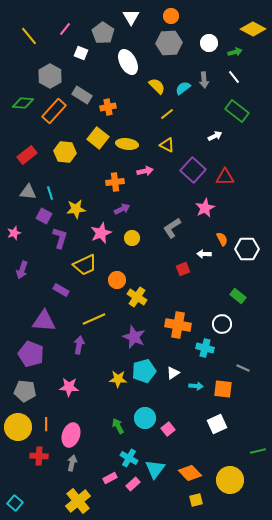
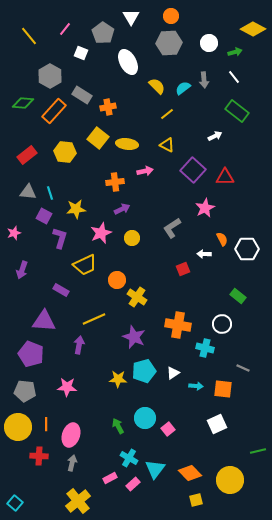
pink star at (69, 387): moved 2 px left
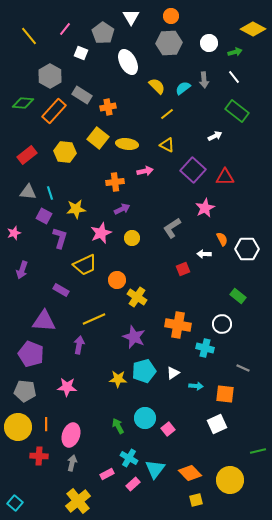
orange square at (223, 389): moved 2 px right, 5 px down
pink rectangle at (110, 478): moved 3 px left, 4 px up
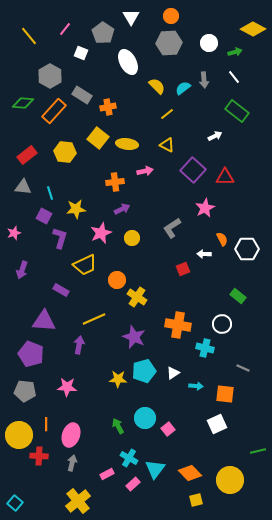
gray triangle at (28, 192): moved 5 px left, 5 px up
yellow circle at (18, 427): moved 1 px right, 8 px down
